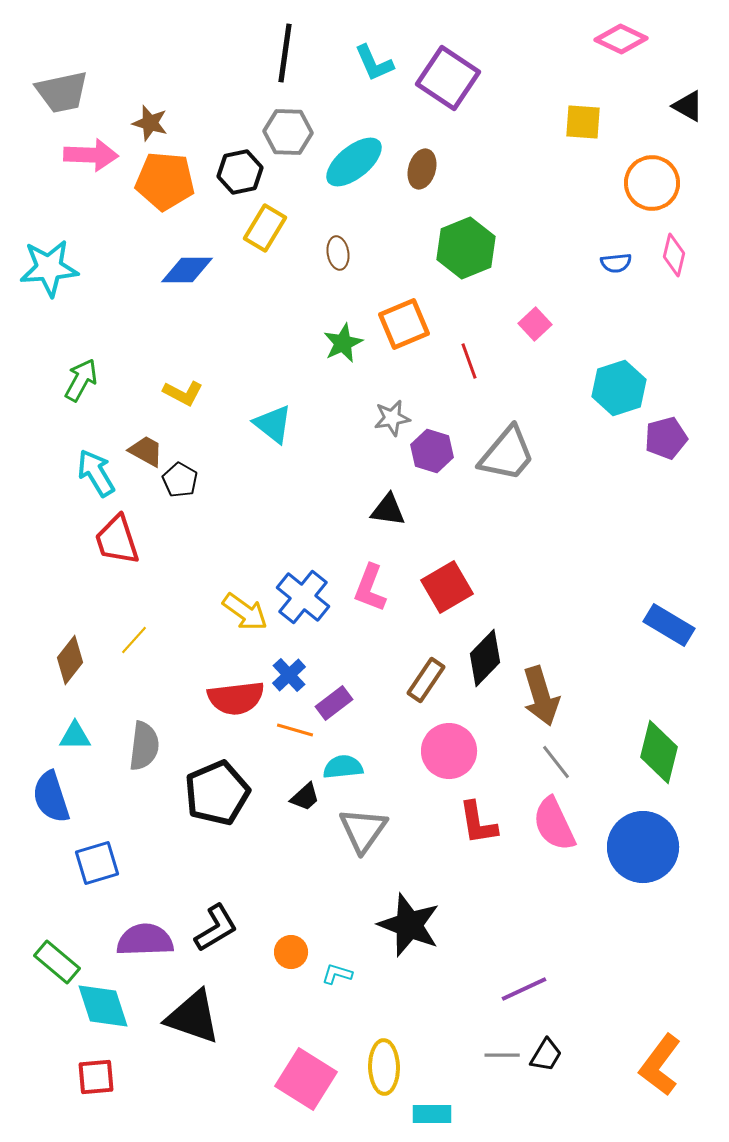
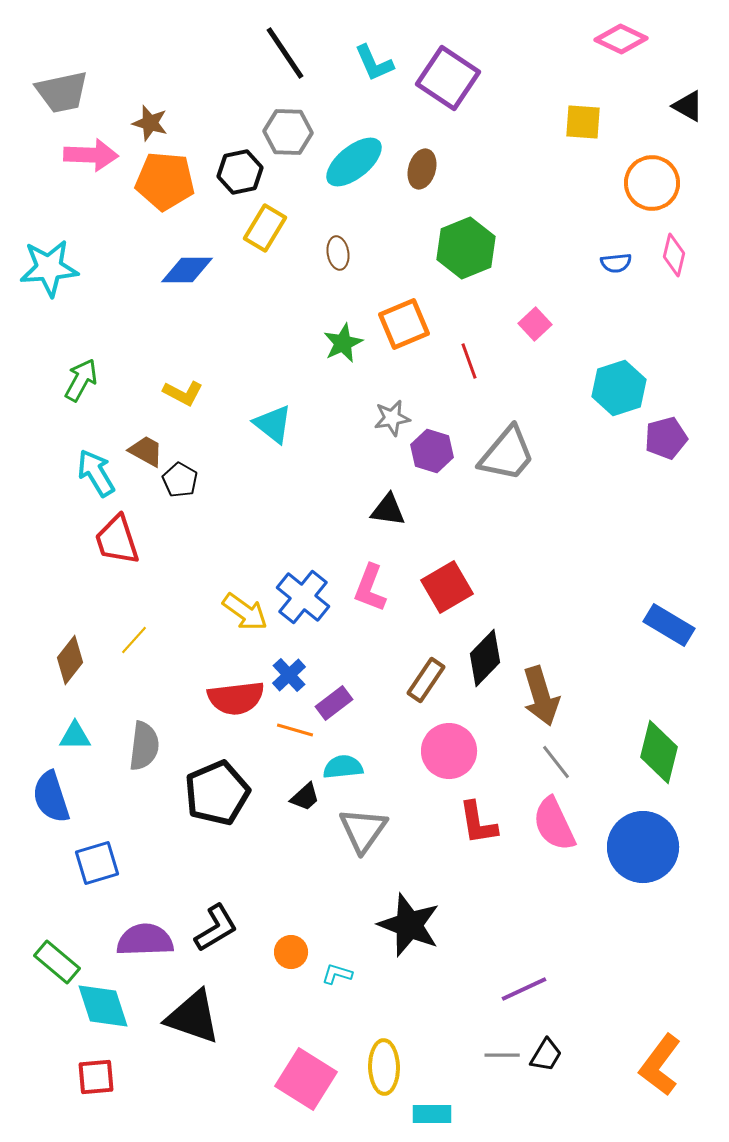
black line at (285, 53): rotated 42 degrees counterclockwise
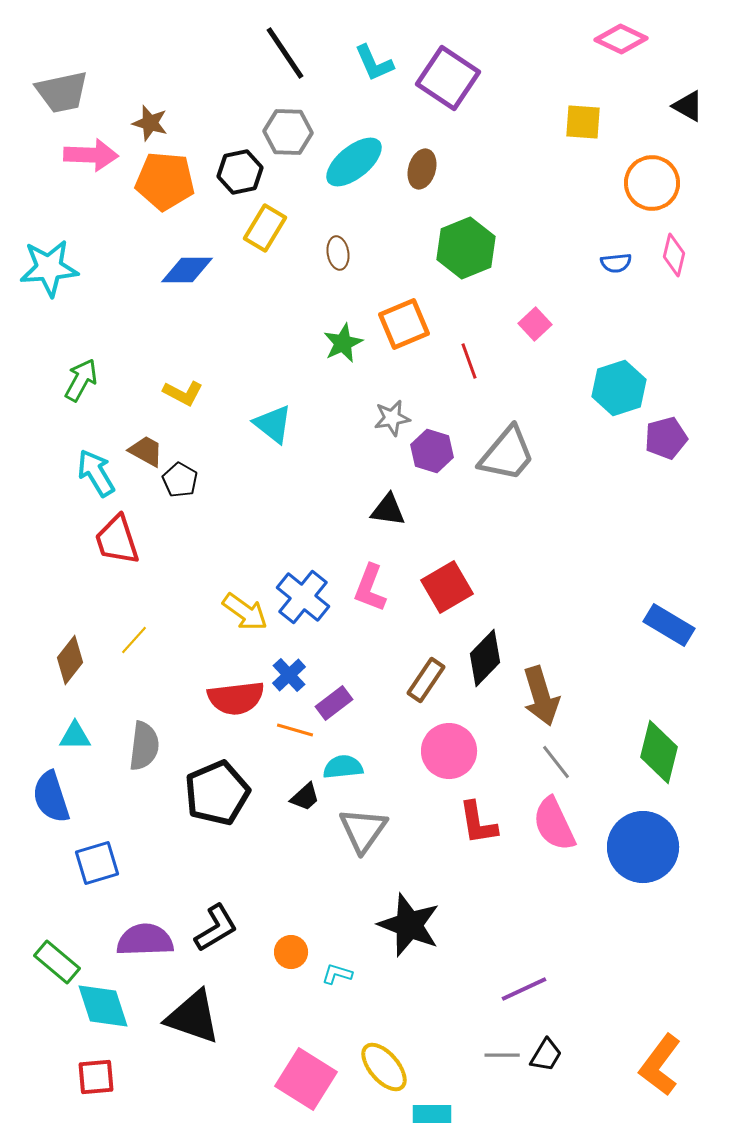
yellow ellipse at (384, 1067): rotated 40 degrees counterclockwise
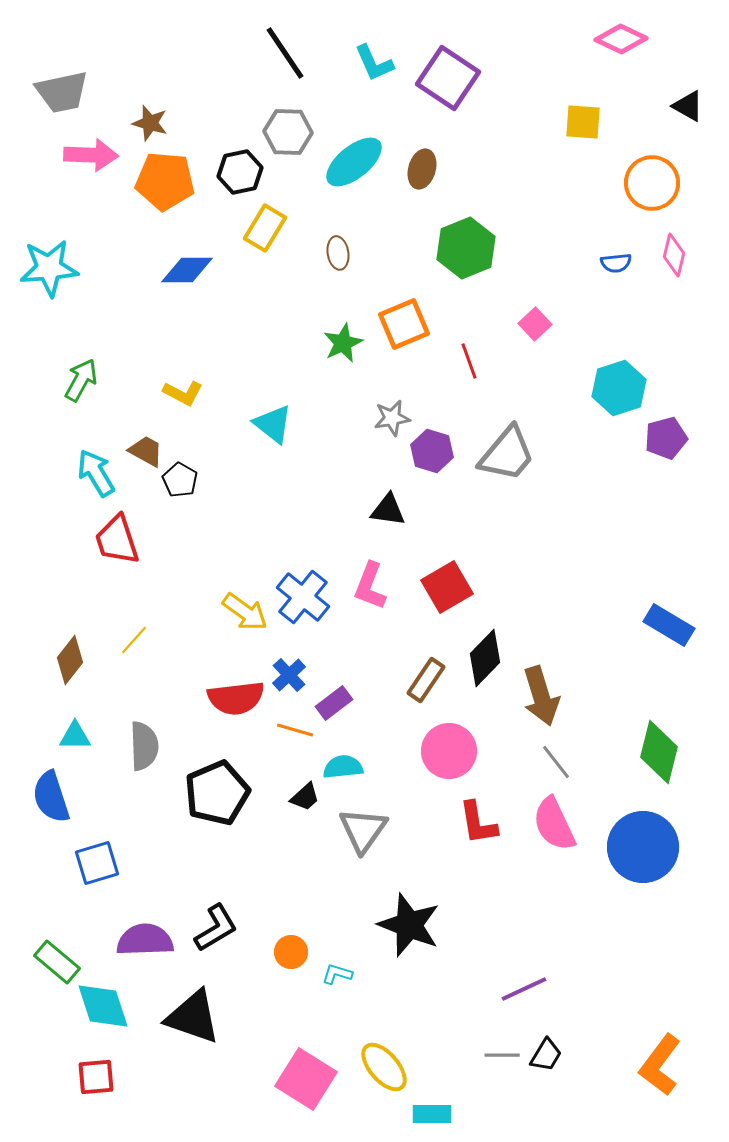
pink L-shape at (370, 588): moved 2 px up
gray semicircle at (144, 746): rotated 9 degrees counterclockwise
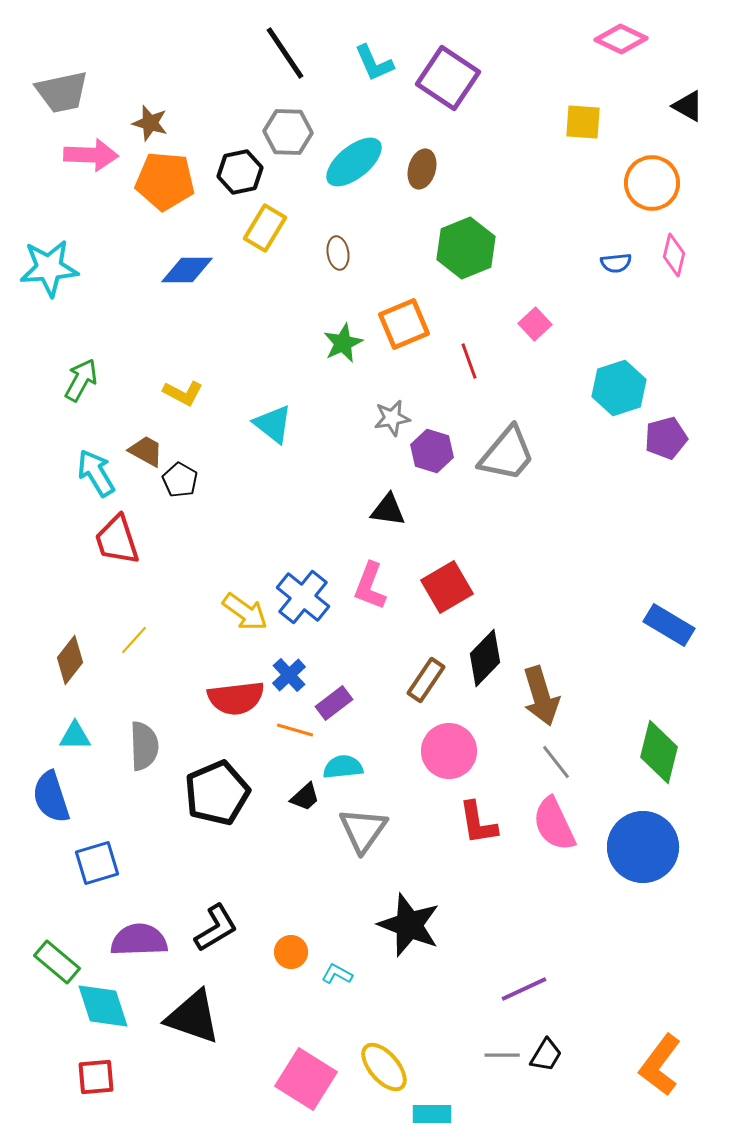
purple semicircle at (145, 940): moved 6 px left
cyan L-shape at (337, 974): rotated 12 degrees clockwise
